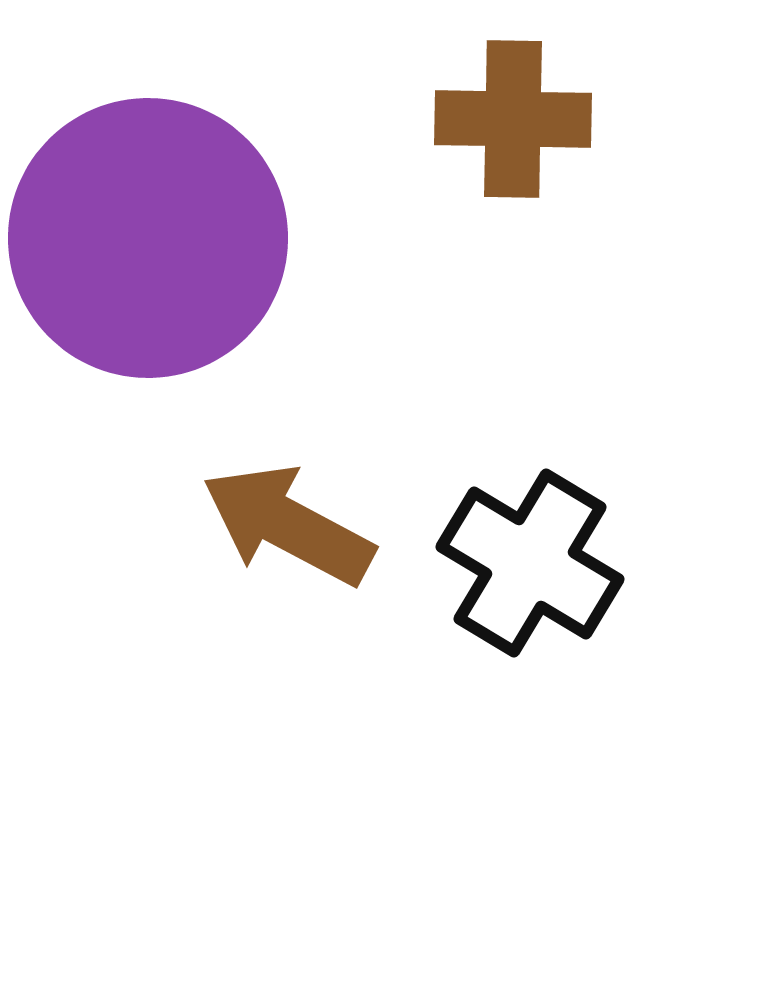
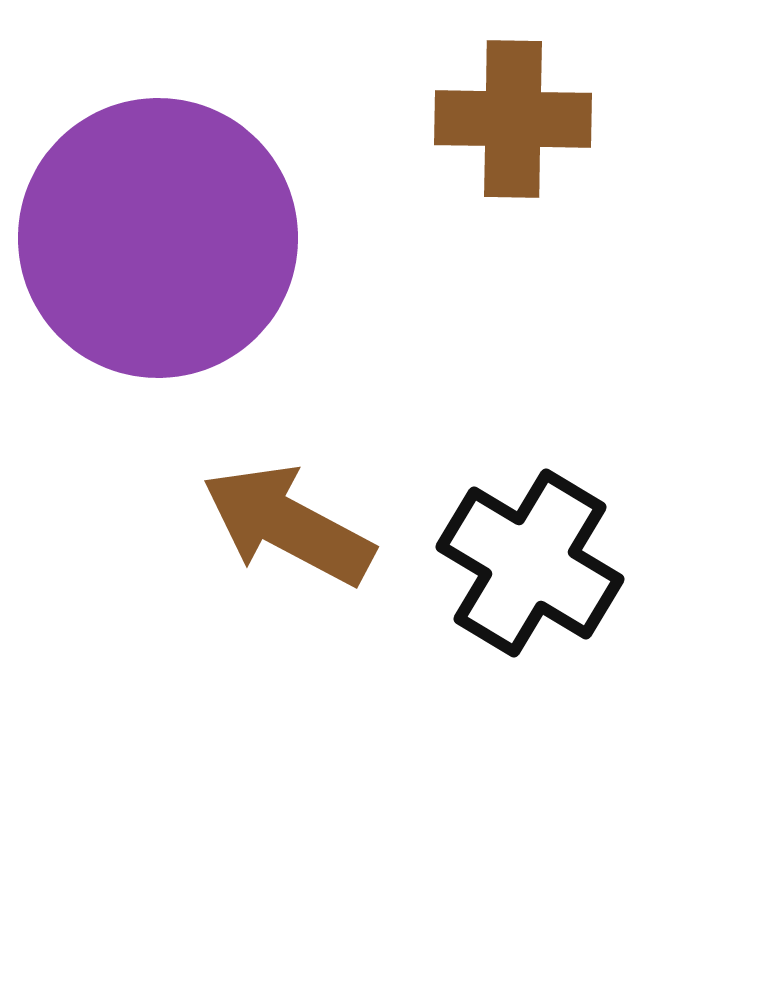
purple circle: moved 10 px right
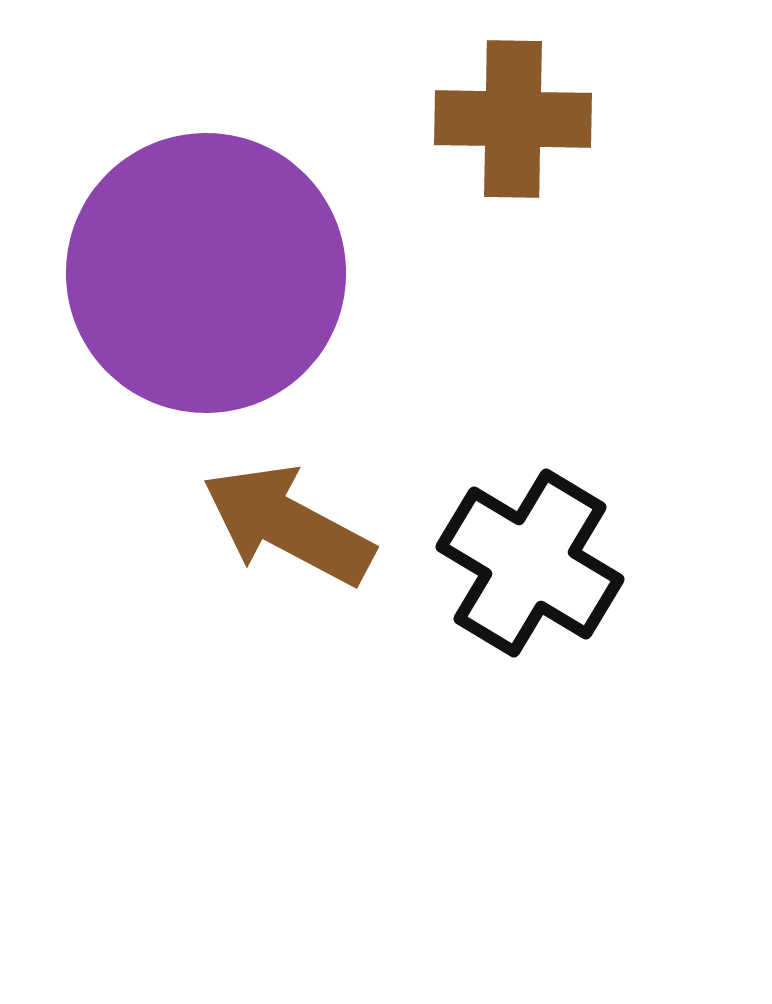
purple circle: moved 48 px right, 35 px down
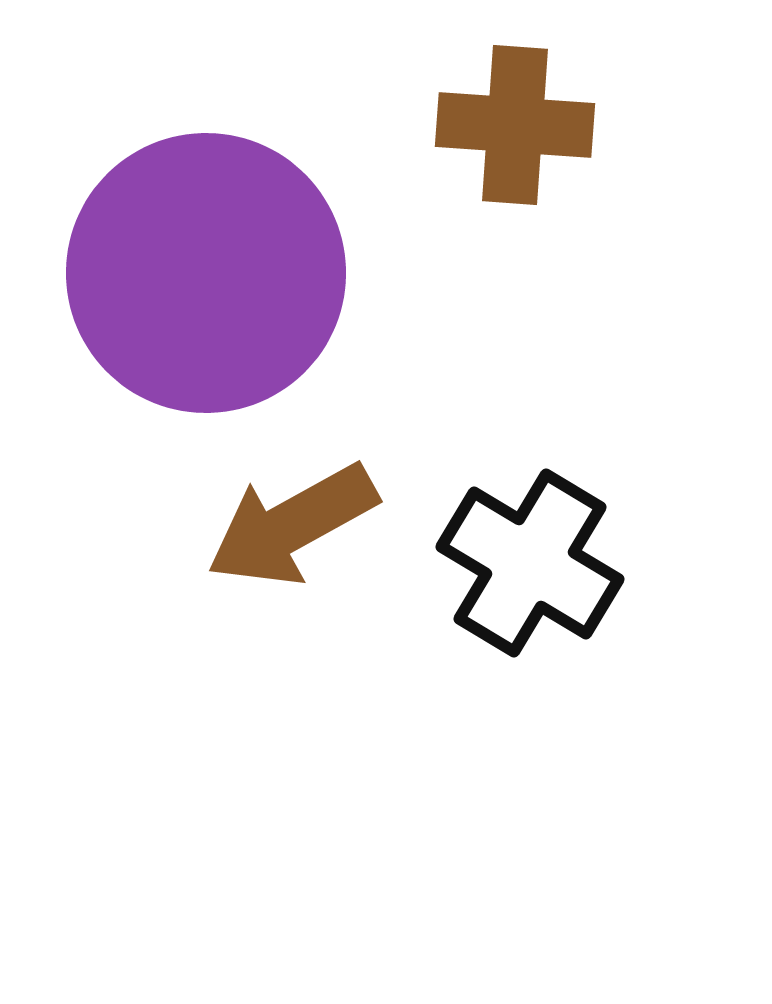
brown cross: moved 2 px right, 6 px down; rotated 3 degrees clockwise
brown arrow: moved 4 px right; rotated 57 degrees counterclockwise
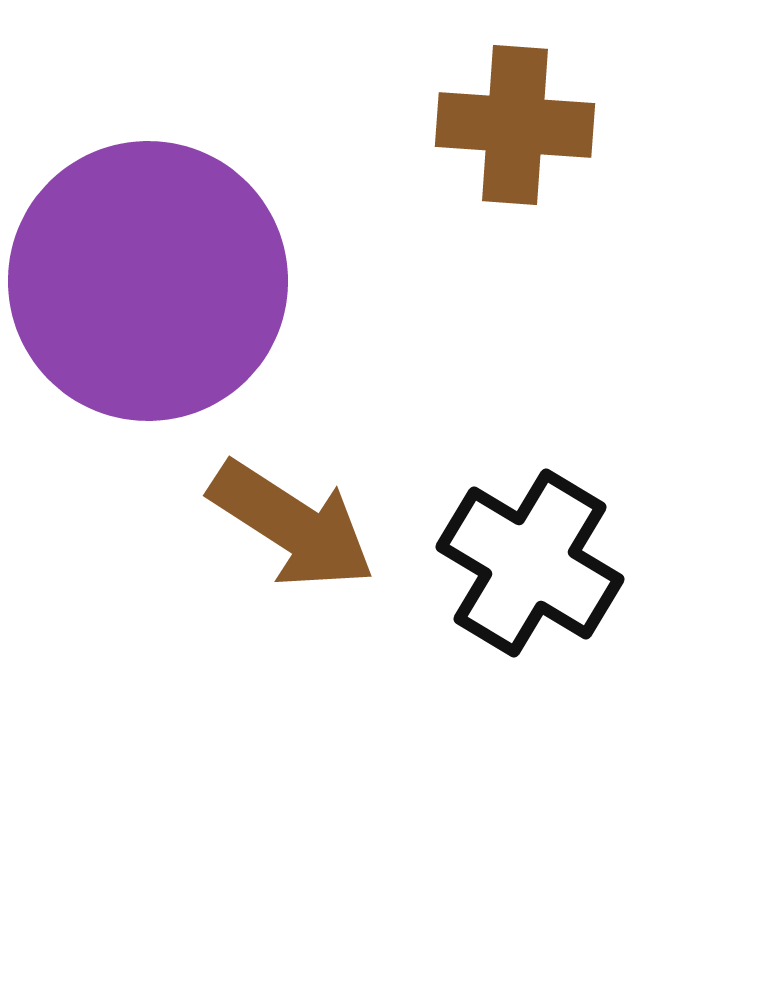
purple circle: moved 58 px left, 8 px down
brown arrow: rotated 118 degrees counterclockwise
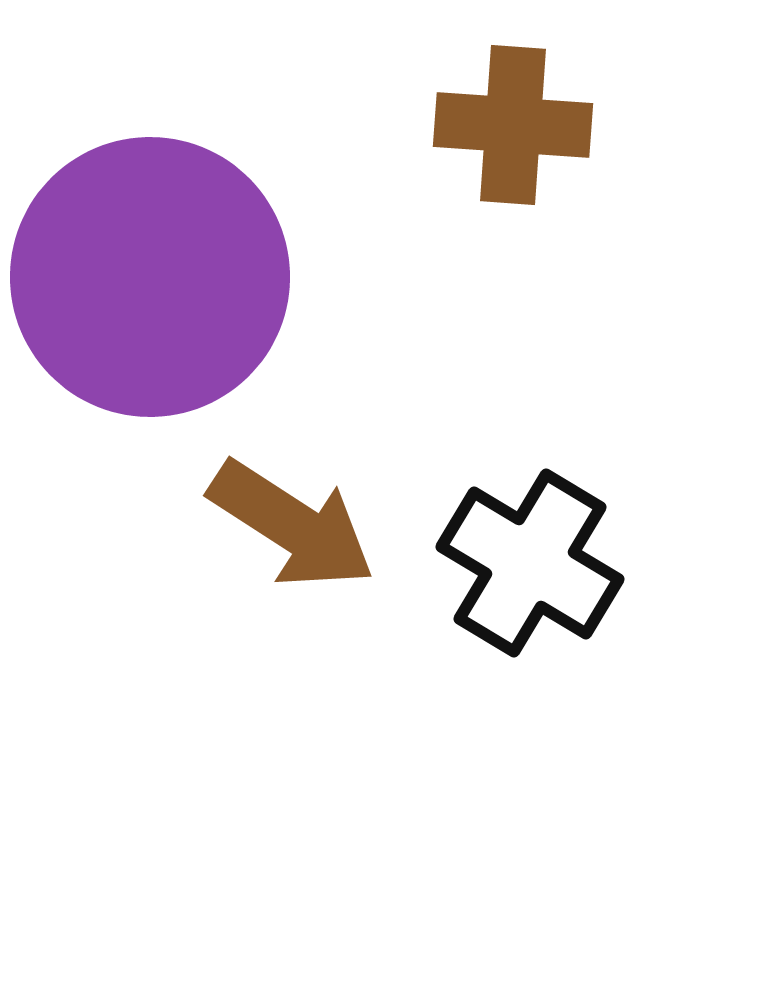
brown cross: moved 2 px left
purple circle: moved 2 px right, 4 px up
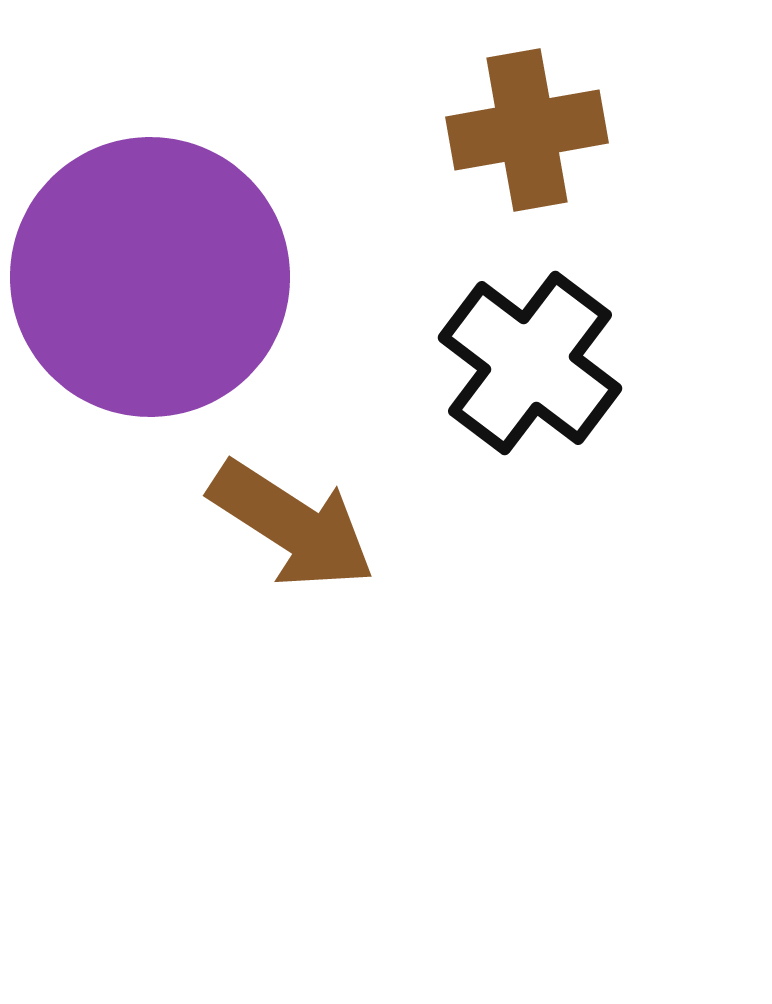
brown cross: moved 14 px right, 5 px down; rotated 14 degrees counterclockwise
black cross: moved 200 px up; rotated 6 degrees clockwise
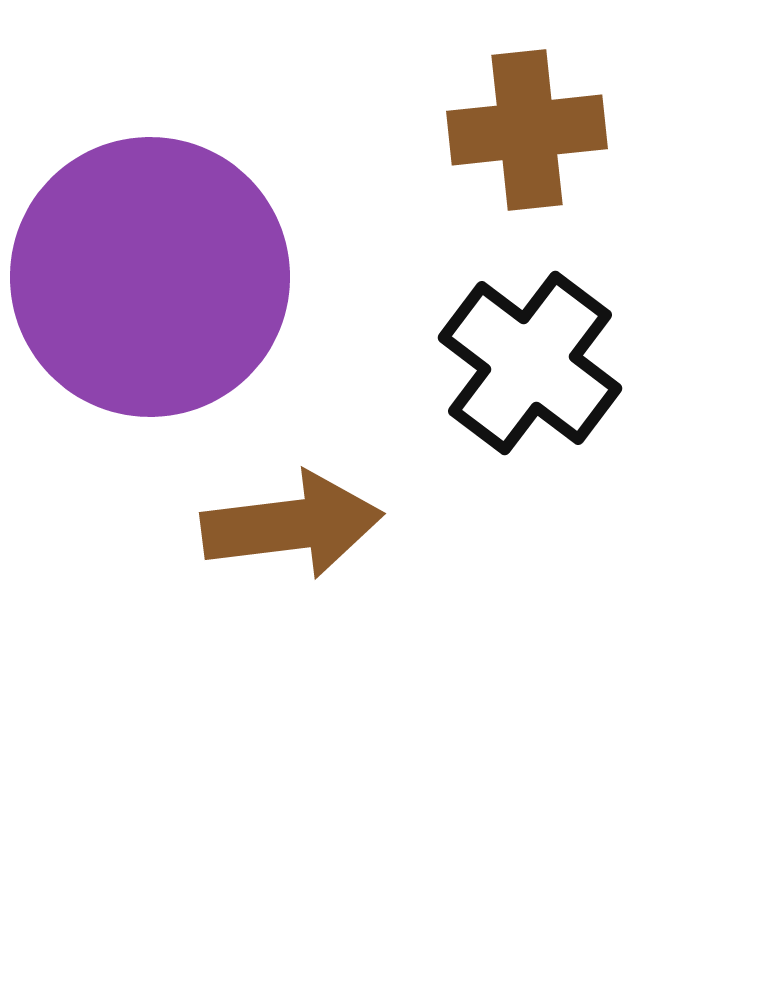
brown cross: rotated 4 degrees clockwise
brown arrow: rotated 40 degrees counterclockwise
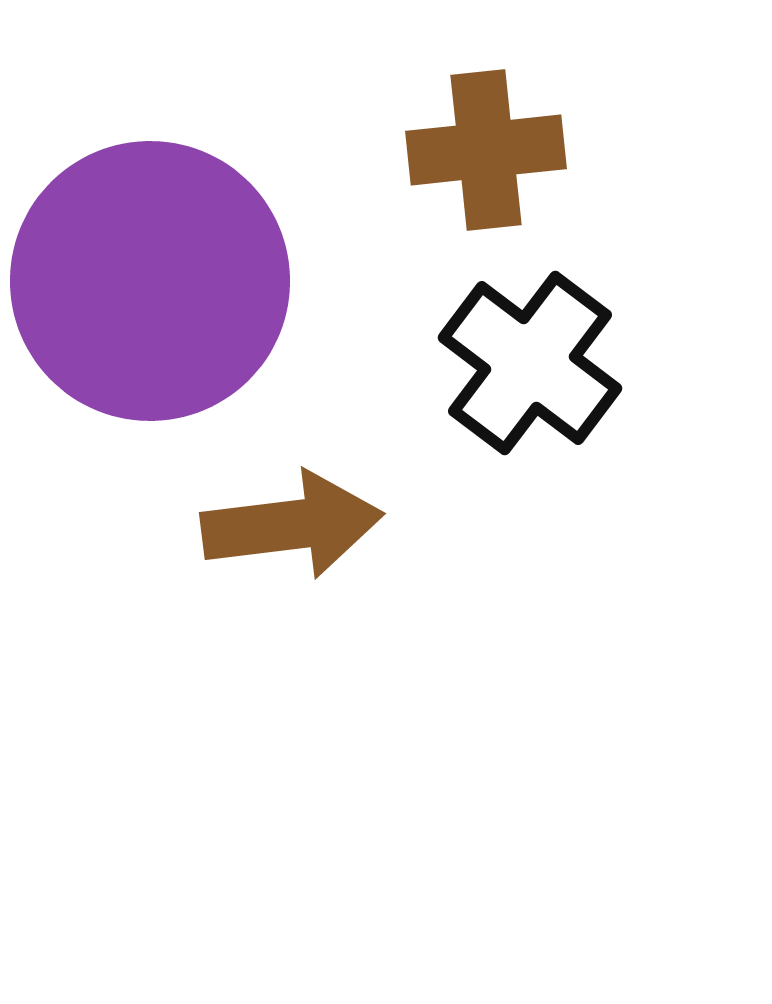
brown cross: moved 41 px left, 20 px down
purple circle: moved 4 px down
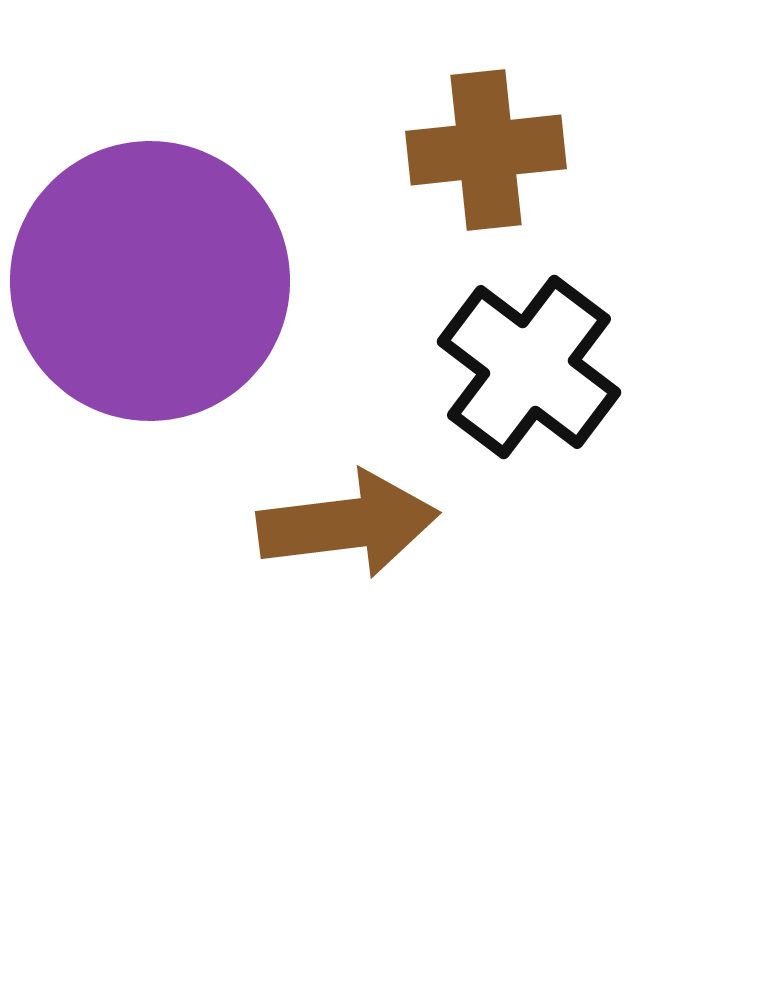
black cross: moved 1 px left, 4 px down
brown arrow: moved 56 px right, 1 px up
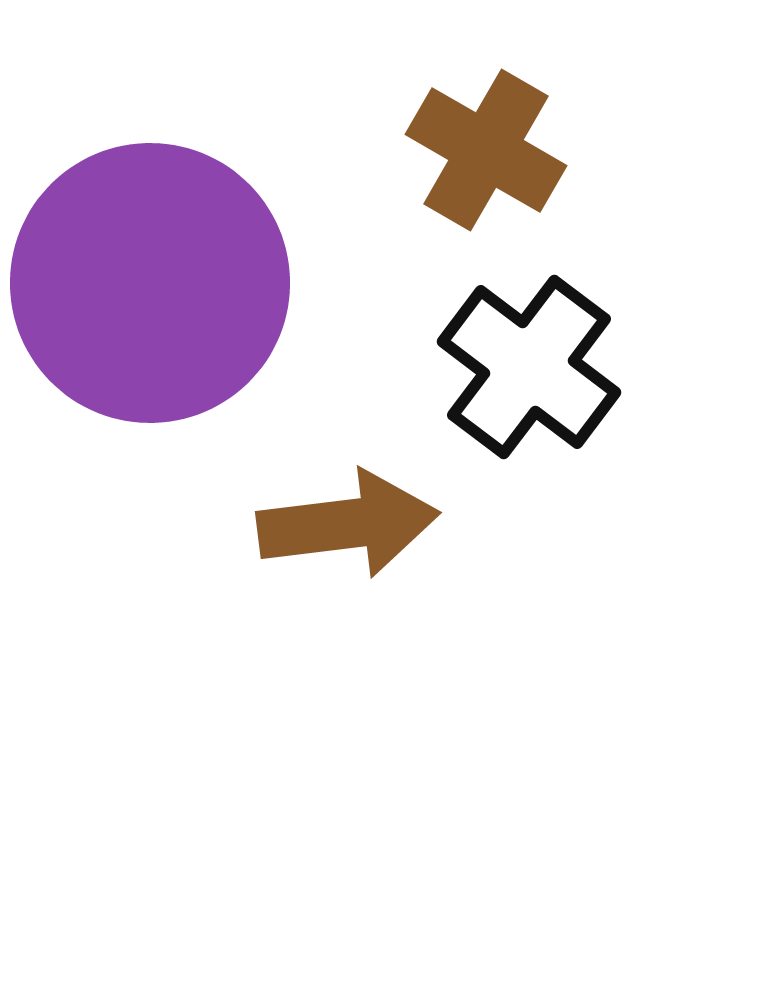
brown cross: rotated 36 degrees clockwise
purple circle: moved 2 px down
